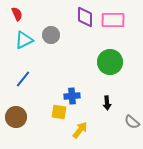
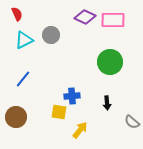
purple diamond: rotated 65 degrees counterclockwise
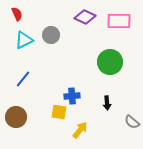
pink rectangle: moved 6 px right, 1 px down
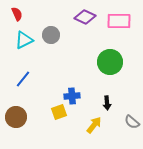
yellow square: rotated 28 degrees counterclockwise
yellow arrow: moved 14 px right, 5 px up
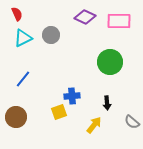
cyan triangle: moved 1 px left, 2 px up
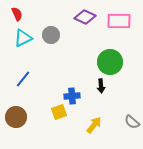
black arrow: moved 6 px left, 17 px up
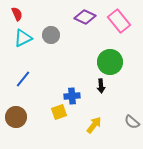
pink rectangle: rotated 50 degrees clockwise
